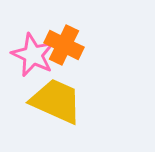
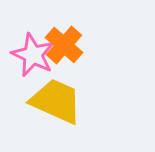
orange cross: rotated 15 degrees clockwise
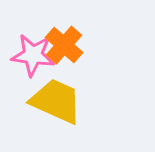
pink star: rotated 18 degrees counterclockwise
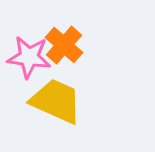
pink star: moved 4 px left, 2 px down
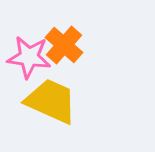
yellow trapezoid: moved 5 px left
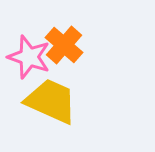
pink star: rotated 12 degrees clockwise
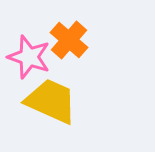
orange cross: moved 5 px right, 5 px up
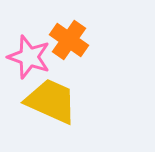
orange cross: rotated 6 degrees counterclockwise
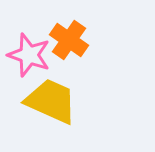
pink star: moved 2 px up
